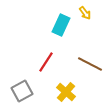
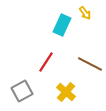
cyan rectangle: moved 1 px right
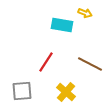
yellow arrow: rotated 32 degrees counterclockwise
cyan rectangle: rotated 75 degrees clockwise
gray square: rotated 25 degrees clockwise
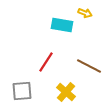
brown line: moved 1 px left, 2 px down
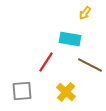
yellow arrow: rotated 104 degrees clockwise
cyan rectangle: moved 8 px right, 14 px down
brown line: moved 1 px right, 1 px up
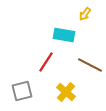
yellow arrow: moved 1 px down
cyan rectangle: moved 6 px left, 4 px up
gray square: rotated 10 degrees counterclockwise
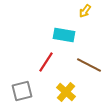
yellow arrow: moved 3 px up
brown line: moved 1 px left
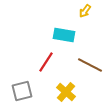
brown line: moved 1 px right
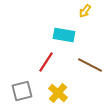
yellow cross: moved 8 px left, 1 px down
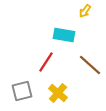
brown line: rotated 15 degrees clockwise
